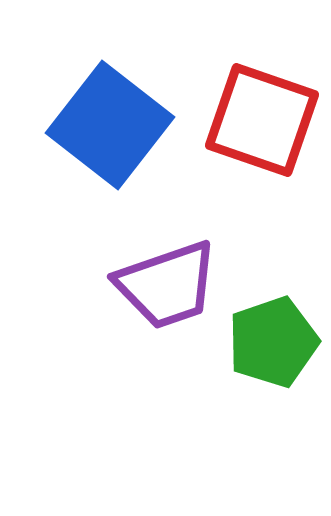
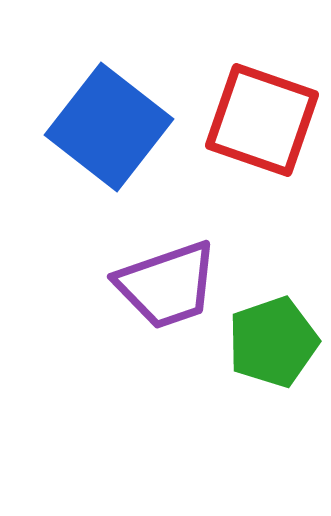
blue square: moved 1 px left, 2 px down
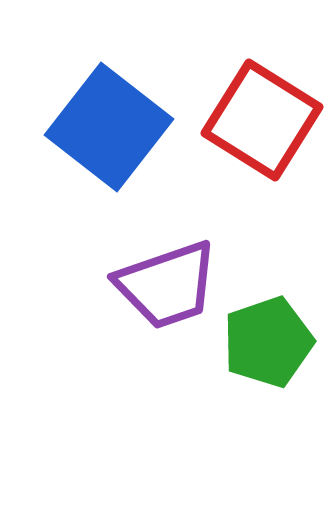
red square: rotated 13 degrees clockwise
green pentagon: moved 5 px left
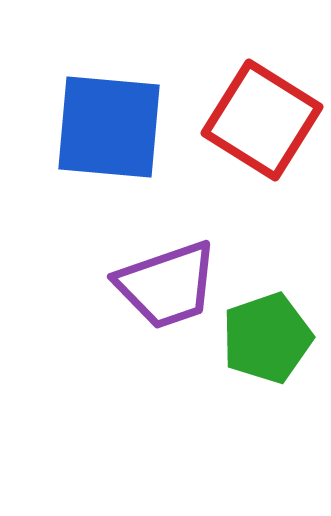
blue square: rotated 33 degrees counterclockwise
green pentagon: moved 1 px left, 4 px up
